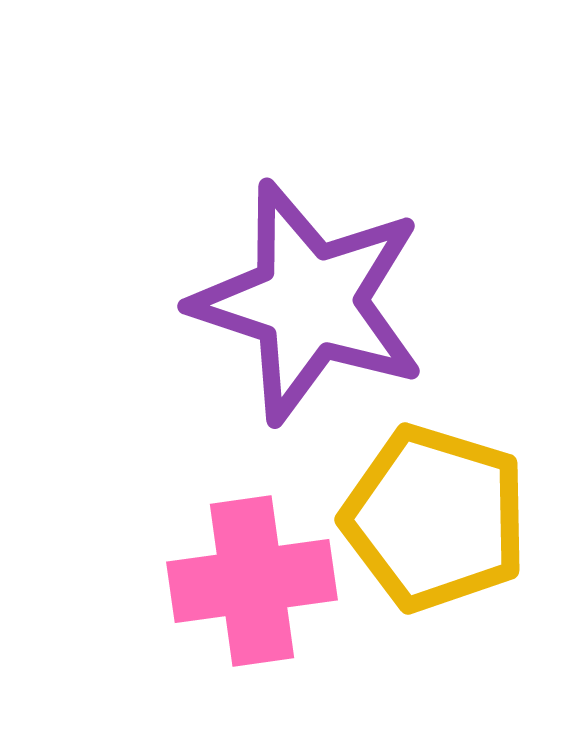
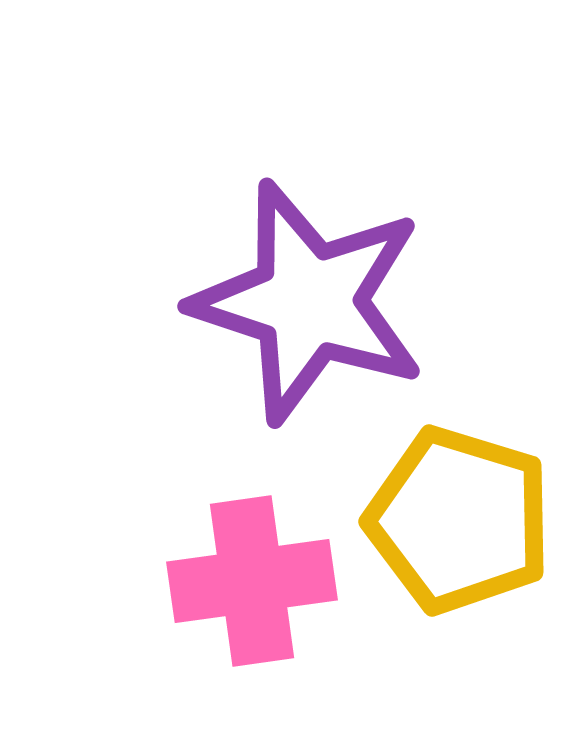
yellow pentagon: moved 24 px right, 2 px down
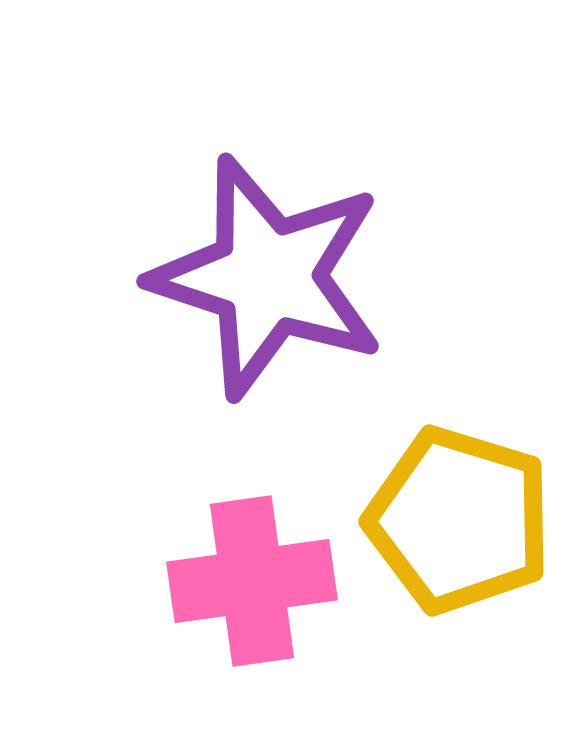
purple star: moved 41 px left, 25 px up
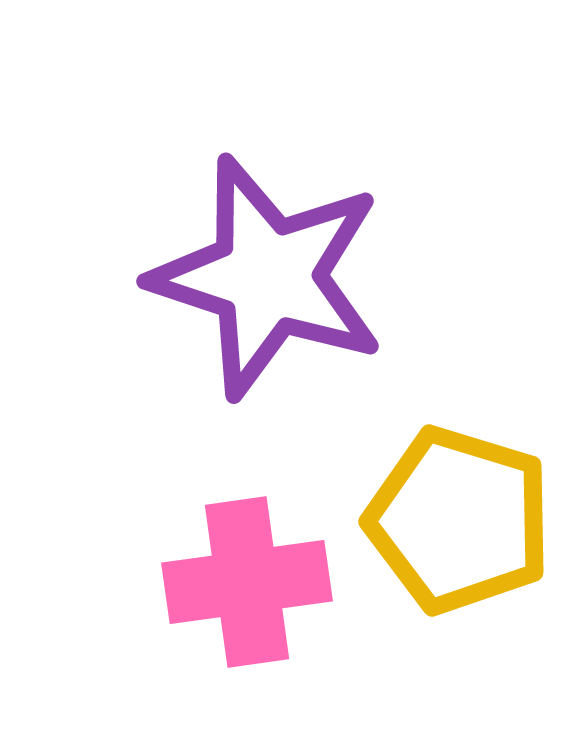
pink cross: moved 5 px left, 1 px down
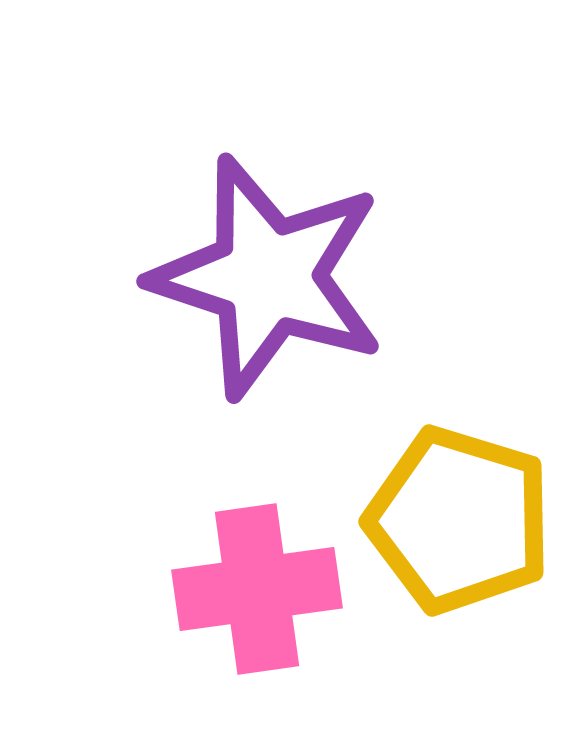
pink cross: moved 10 px right, 7 px down
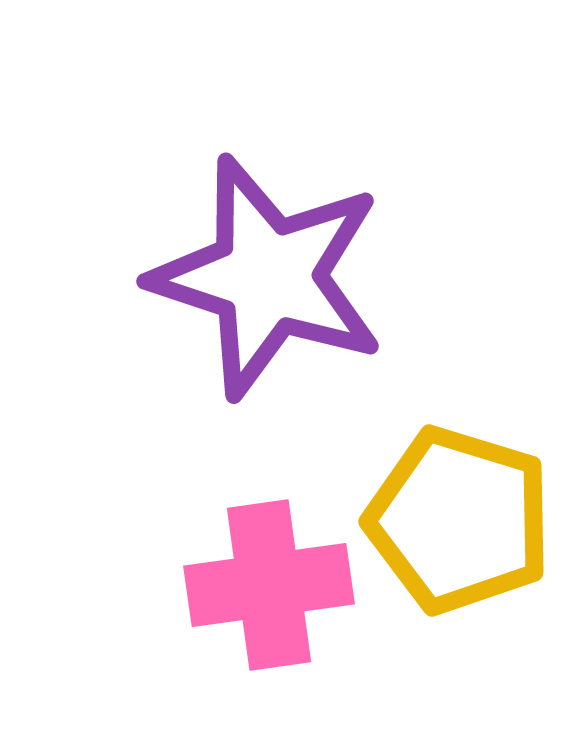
pink cross: moved 12 px right, 4 px up
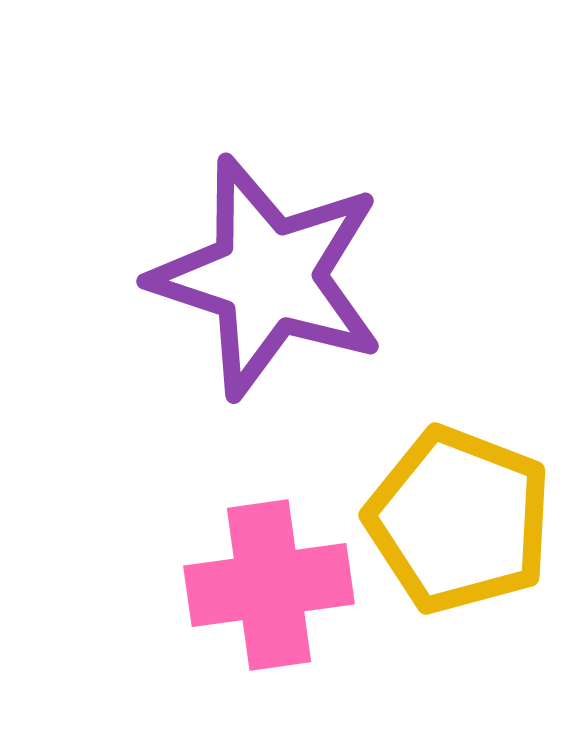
yellow pentagon: rotated 4 degrees clockwise
